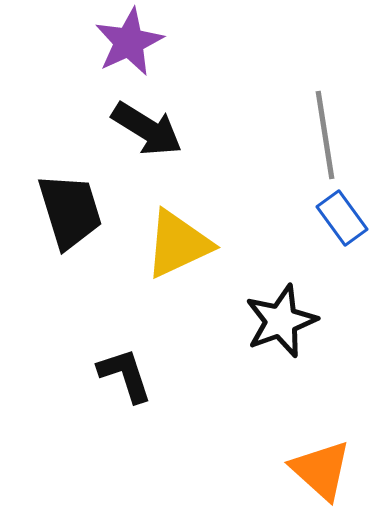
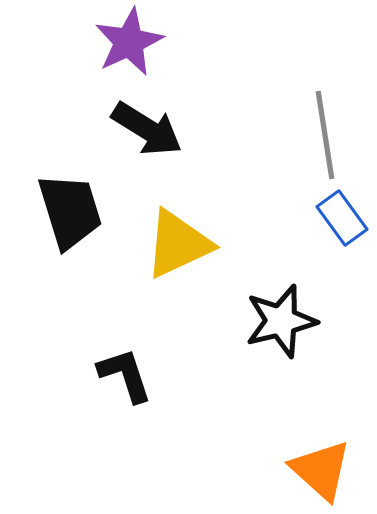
black star: rotated 6 degrees clockwise
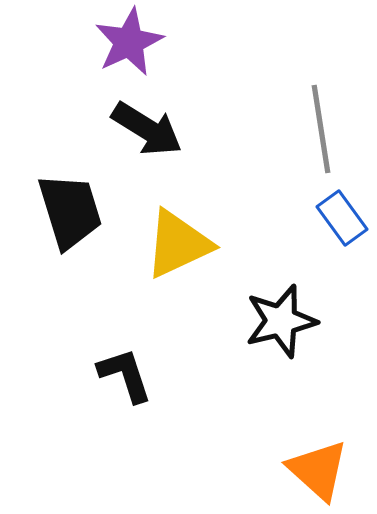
gray line: moved 4 px left, 6 px up
orange triangle: moved 3 px left
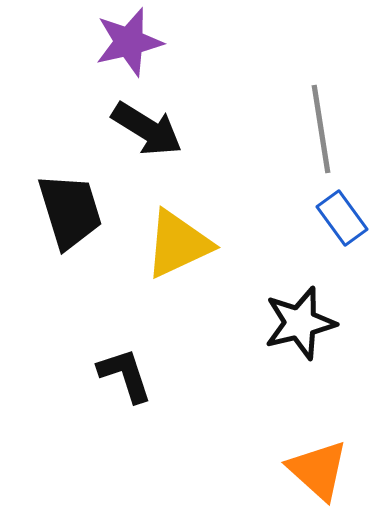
purple star: rotated 12 degrees clockwise
black star: moved 19 px right, 2 px down
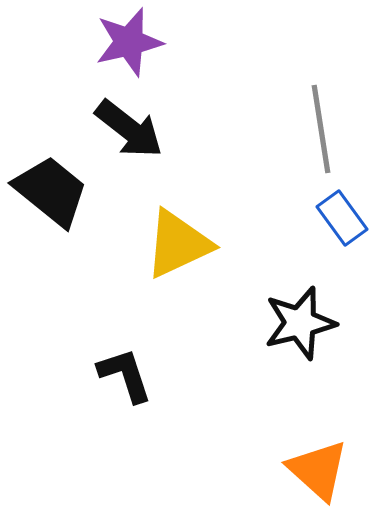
black arrow: moved 18 px left; rotated 6 degrees clockwise
black trapezoid: moved 19 px left, 20 px up; rotated 34 degrees counterclockwise
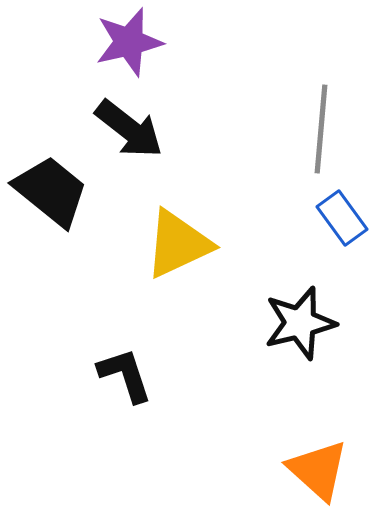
gray line: rotated 14 degrees clockwise
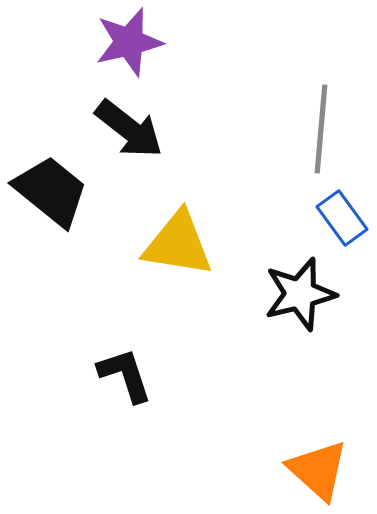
yellow triangle: rotated 34 degrees clockwise
black star: moved 29 px up
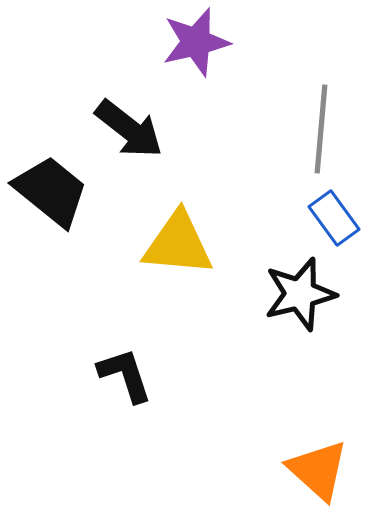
purple star: moved 67 px right
blue rectangle: moved 8 px left
yellow triangle: rotated 4 degrees counterclockwise
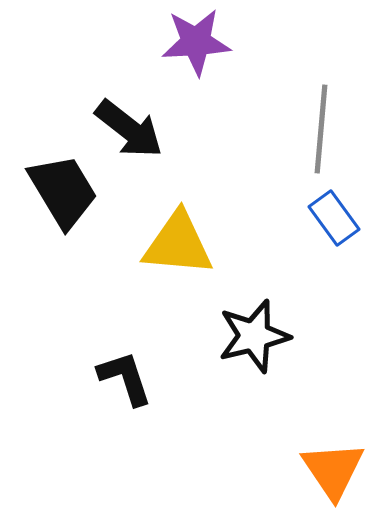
purple star: rotated 10 degrees clockwise
black trapezoid: moved 12 px right; rotated 20 degrees clockwise
black star: moved 46 px left, 42 px down
black L-shape: moved 3 px down
orange triangle: moved 15 px right; rotated 14 degrees clockwise
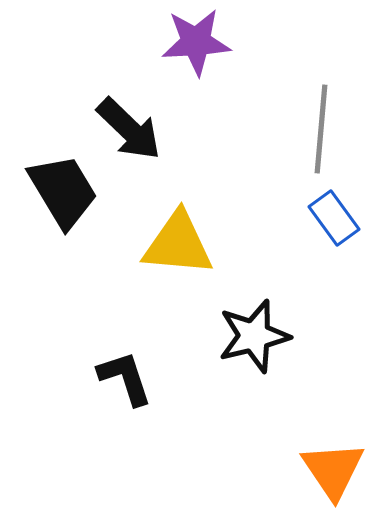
black arrow: rotated 6 degrees clockwise
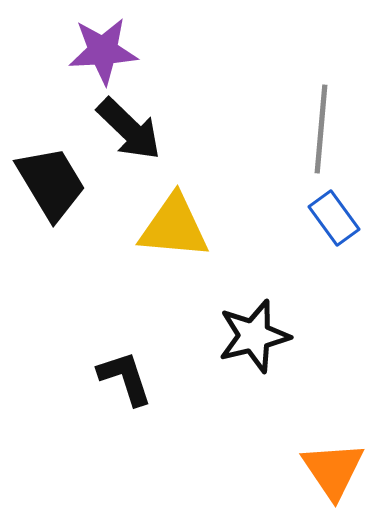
purple star: moved 93 px left, 9 px down
black trapezoid: moved 12 px left, 8 px up
yellow triangle: moved 4 px left, 17 px up
